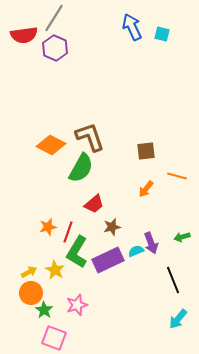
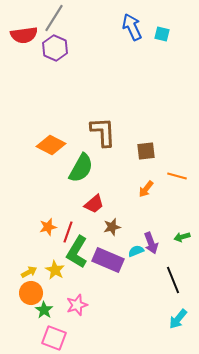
brown L-shape: moved 13 px right, 5 px up; rotated 16 degrees clockwise
purple rectangle: rotated 48 degrees clockwise
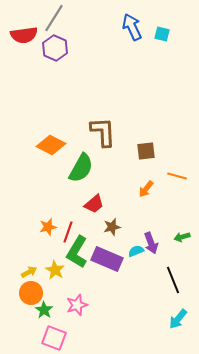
purple rectangle: moved 1 px left, 1 px up
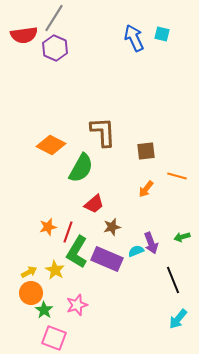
blue arrow: moved 2 px right, 11 px down
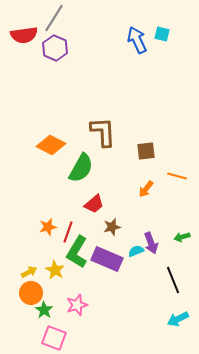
blue arrow: moved 3 px right, 2 px down
cyan arrow: rotated 25 degrees clockwise
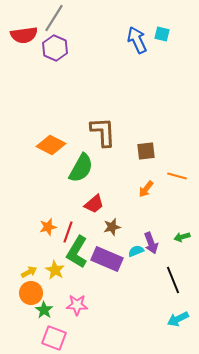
pink star: rotated 20 degrees clockwise
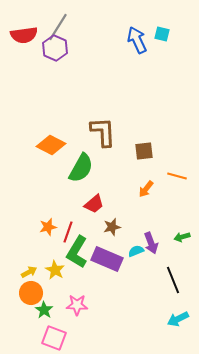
gray line: moved 4 px right, 9 px down
brown square: moved 2 px left
